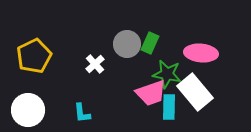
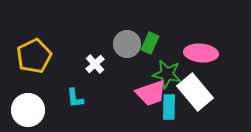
cyan L-shape: moved 7 px left, 15 px up
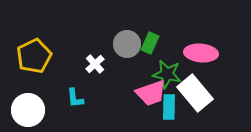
white rectangle: moved 1 px down
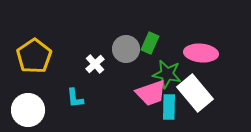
gray circle: moved 1 px left, 5 px down
yellow pentagon: rotated 8 degrees counterclockwise
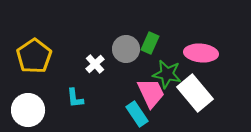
pink trapezoid: rotated 96 degrees counterclockwise
cyan rectangle: moved 32 px left, 7 px down; rotated 35 degrees counterclockwise
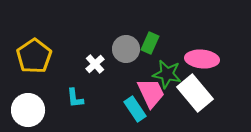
pink ellipse: moved 1 px right, 6 px down
cyan rectangle: moved 2 px left, 5 px up
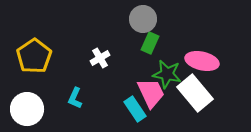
gray circle: moved 17 px right, 30 px up
pink ellipse: moved 2 px down; rotated 8 degrees clockwise
white cross: moved 5 px right, 6 px up; rotated 12 degrees clockwise
cyan L-shape: rotated 30 degrees clockwise
white circle: moved 1 px left, 1 px up
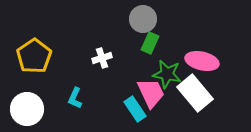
white cross: moved 2 px right; rotated 12 degrees clockwise
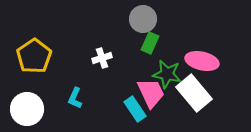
white rectangle: moved 1 px left
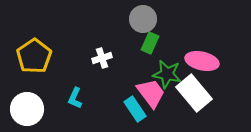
pink trapezoid: rotated 12 degrees counterclockwise
